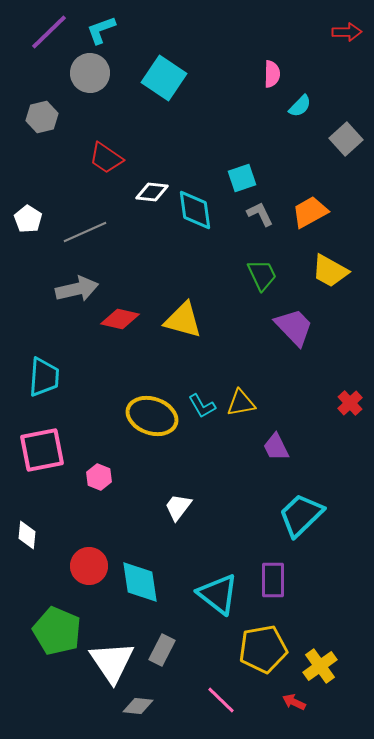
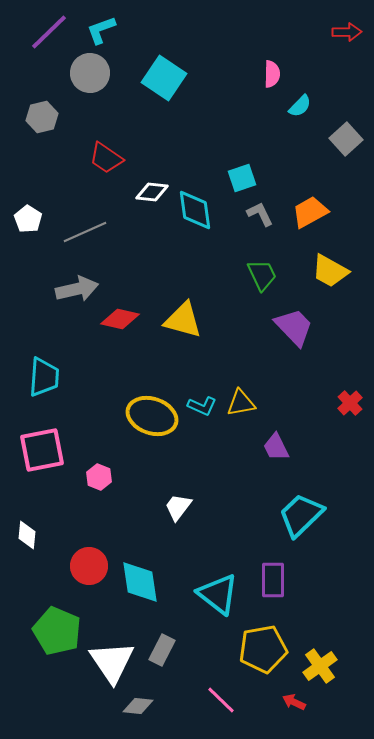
cyan L-shape at (202, 406): rotated 36 degrees counterclockwise
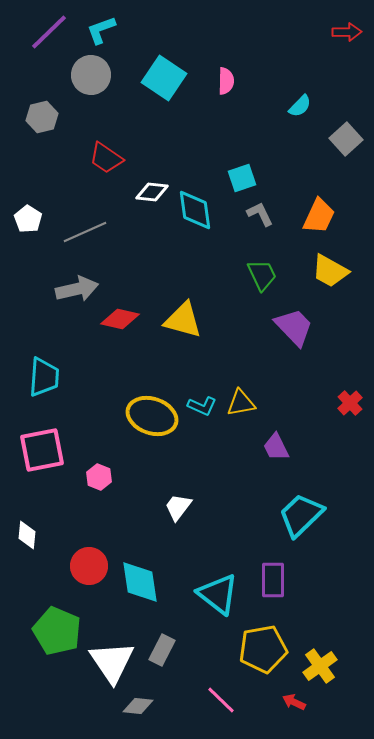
gray circle at (90, 73): moved 1 px right, 2 px down
pink semicircle at (272, 74): moved 46 px left, 7 px down
orange trapezoid at (310, 212): moved 9 px right, 4 px down; rotated 144 degrees clockwise
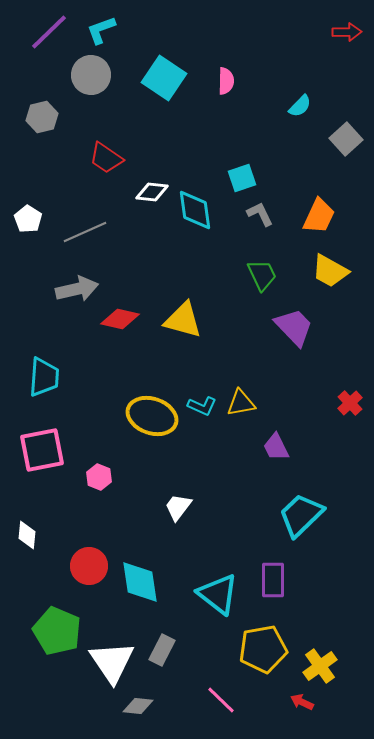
red arrow at (294, 702): moved 8 px right
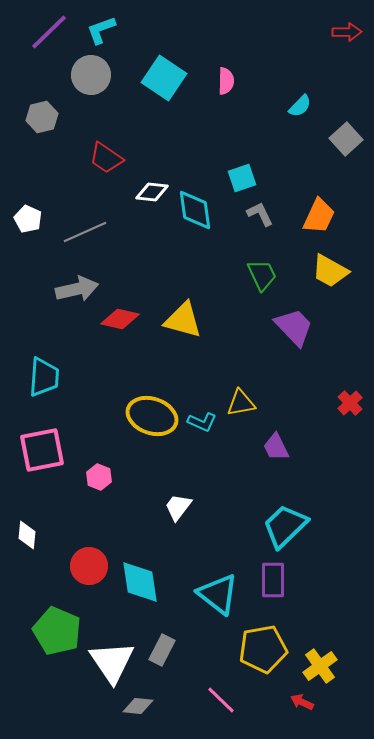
white pentagon at (28, 219): rotated 8 degrees counterclockwise
cyan L-shape at (202, 406): moved 16 px down
cyan trapezoid at (301, 515): moved 16 px left, 11 px down
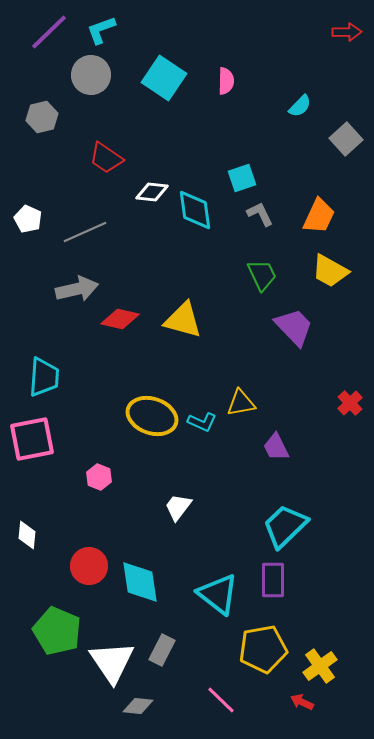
pink square at (42, 450): moved 10 px left, 11 px up
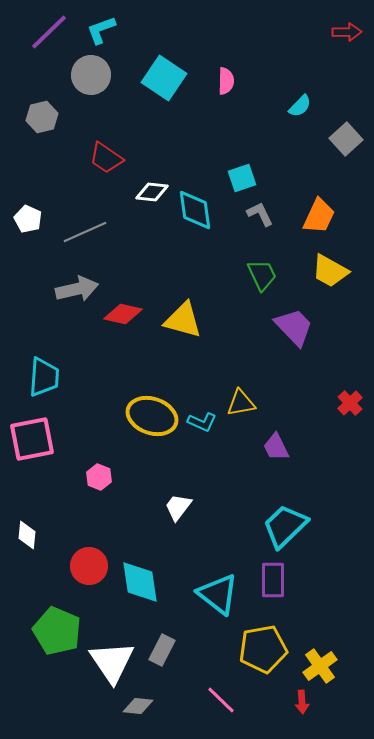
red diamond at (120, 319): moved 3 px right, 5 px up
red arrow at (302, 702): rotated 120 degrees counterclockwise
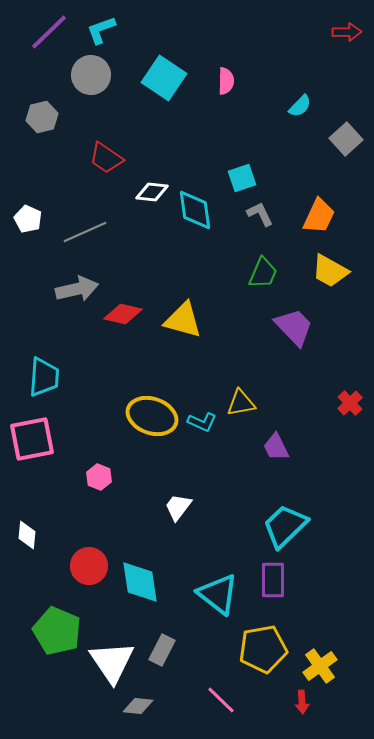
green trapezoid at (262, 275): moved 1 px right, 2 px up; rotated 48 degrees clockwise
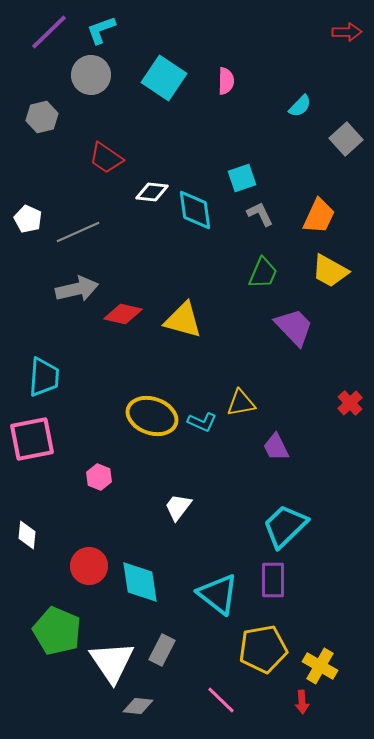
gray line at (85, 232): moved 7 px left
yellow cross at (320, 666): rotated 24 degrees counterclockwise
